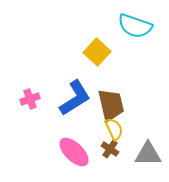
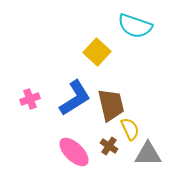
yellow semicircle: moved 16 px right
brown cross: moved 1 px left, 3 px up
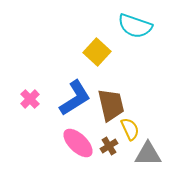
pink cross: rotated 24 degrees counterclockwise
brown cross: rotated 24 degrees clockwise
pink ellipse: moved 4 px right, 9 px up
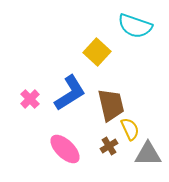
blue L-shape: moved 5 px left, 5 px up
pink ellipse: moved 13 px left, 6 px down
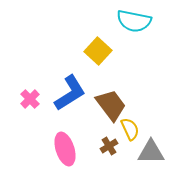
cyan semicircle: moved 1 px left, 5 px up; rotated 8 degrees counterclockwise
yellow square: moved 1 px right, 1 px up
brown trapezoid: rotated 24 degrees counterclockwise
pink ellipse: rotated 28 degrees clockwise
gray triangle: moved 3 px right, 2 px up
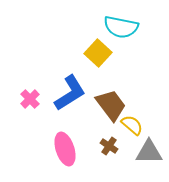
cyan semicircle: moved 13 px left, 6 px down
yellow square: moved 2 px down
yellow semicircle: moved 2 px right, 4 px up; rotated 25 degrees counterclockwise
brown cross: rotated 24 degrees counterclockwise
gray triangle: moved 2 px left
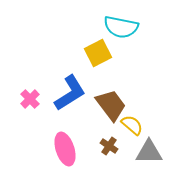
yellow square: rotated 20 degrees clockwise
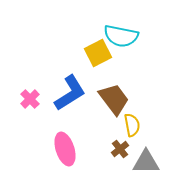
cyan semicircle: moved 9 px down
brown trapezoid: moved 3 px right, 6 px up
yellow semicircle: rotated 40 degrees clockwise
brown cross: moved 11 px right, 3 px down; rotated 18 degrees clockwise
gray triangle: moved 3 px left, 10 px down
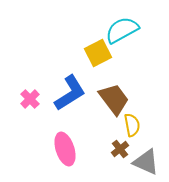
cyan semicircle: moved 1 px right, 6 px up; rotated 140 degrees clockwise
gray triangle: rotated 24 degrees clockwise
